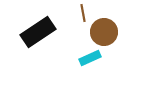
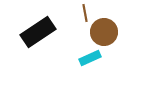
brown line: moved 2 px right
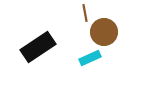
black rectangle: moved 15 px down
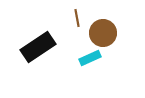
brown line: moved 8 px left, 5 px down
brown circle: moved 1 px left, 1 px down
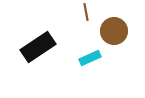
brown line: moved 9 px right, 6 px up
brown circle: moved 11 px right, 2 px up
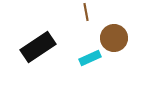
brown circle: moved 7 px down
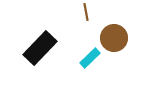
black rectangle: moved 2 px right, 1 px down; rotated 12 degrees counterclockwise
cyan rectangle: rotated 20 degrees counterclockwise
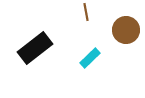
brown circle: moved 12 px right, 8 px up
black rectangle: moved 5 px left; rotated 8 degrees clockwise
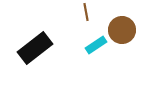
brown circle: moved 4 px left
cyan rectangle: moved 6 px right, 13 px up; rotated 10 degrees clockwise
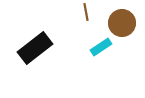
brown circle: moved 7 px up
cyan rectangle: moved 5 px right, 2 px down
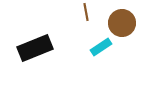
black rectangle: rotated 16 degrees clockwise
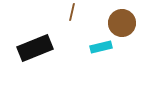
brown line: moved 14 px left; rotated 24 degrees clockwise
cyan rectangle: rotated 20 degrees clockwise
